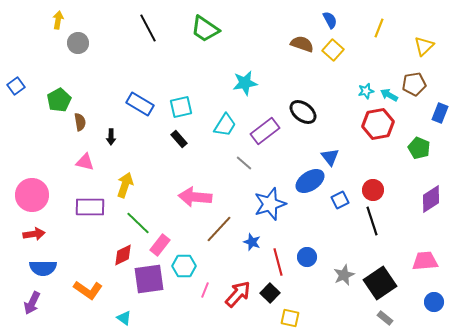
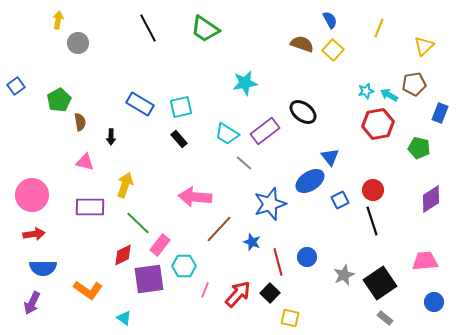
cyan trapezoid at (225, 125): moved 2 px right, 9 px down; rotated 90 degrees clockwise
green pentagon at (419, 148): rotated 10 degrees counterclockwise
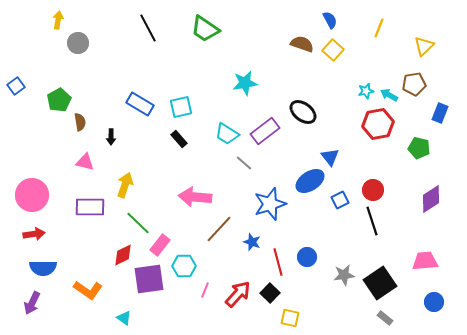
gray star at (344, 275): rotated 15 degrees clockwise
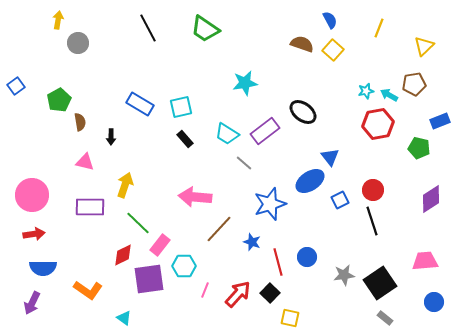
blue rectangle at (440, 113): moved 8 px down; rotated 48 degrees clockwise
black rectangle at (179, 139): moved 6 px right
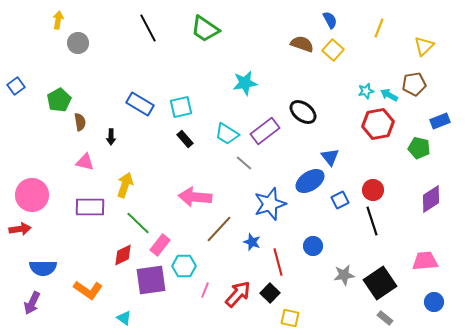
red arrow at (34, 234): moved 14 px left, 5 px up
blue circle at (307, 257): moved 6 px right, 11 px up
purple square at (149, 279): moved 2 px right, 1 px down
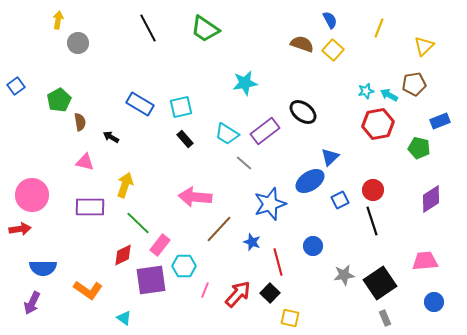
black arrow at (111, 137): rotated 119 degrees clockwise
blue triangle at (330, 157): rotated 24 degrees clockwise
gray rectangle at (385, 318): rotated 28 degrees clockwise
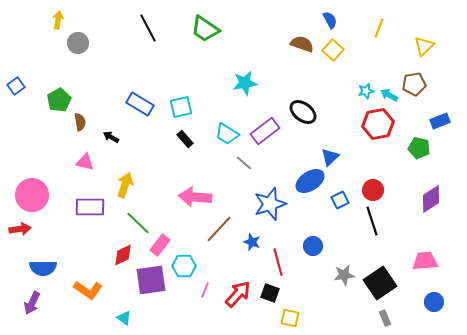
black square at (270, 293): rotated 24 degrees counterclockwise
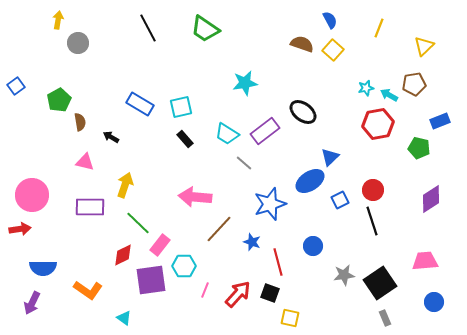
cyan star at (366, 91): moved 3 px up
